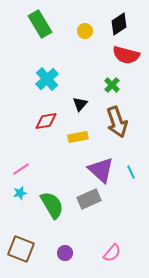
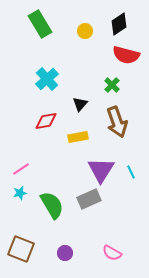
purple triangle: rotated 20 degrees clockwise
pink semicircle: rotated 78 degrees clockwise
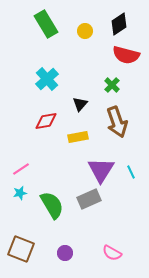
green rectangle: moved 6 px right
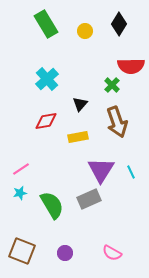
black diamond: rotated 25 degrees counterclockwise
red semicircle: moved 5 px right, 11 px down; rotated 16 degrees counterclockwise
brown square: moved 1 px right, 2 px down
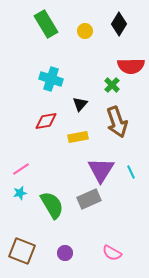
cyan cross: moved 4 px right; rotated 30 degrees counterclockwise
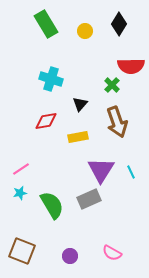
purple circle: moved 5 px right, 3 px down
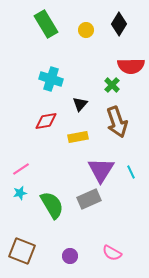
yellow circle: moved 1 px right, 1 px up
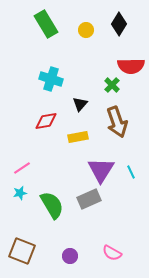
pink line: moved 1 px right, 1 px up
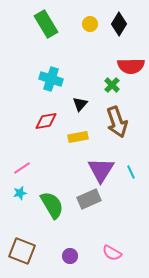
yellow circle: moved 4 px right, 6 px up
